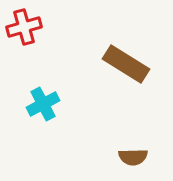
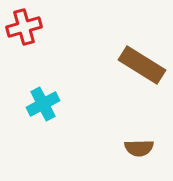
brown rectangle: moved 16 px right, 1 px down
brown semicircle: moved 6 px right, 9 px up
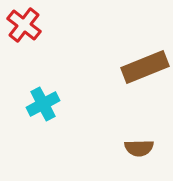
red cross: moved 2 px up; rotated 36 degrees counterclockwise
brown rectangle: moved 3 px right, 2 px down; rotated 54 degrees counterclockwise
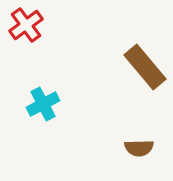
red cross: moved 2 px right; rotated 16 degrees clockwise
brown rectangle: rotated 72 degrees clockwise
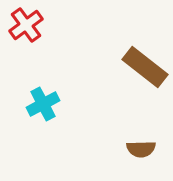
brown rectangle: rotated 12 degrees counterclockwise
brown semicircle: moved 2 px right, 1 px down
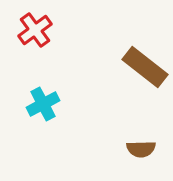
red cross: moved 9 px right, 5 px down
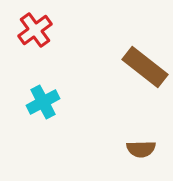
cyan cross: moved 2 px up
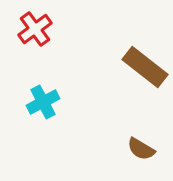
red cross: moved 1 px up
brown semicircle: rotated 32 degrees clockwise
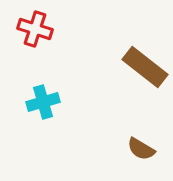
red cross: rotated 36 degrees counterclockwise
cyan cross: rotated 12 degrees clockwise
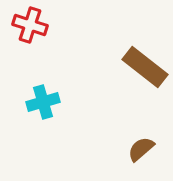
red cross: moved 5 px left, 4 px up
brown semicircle: rotated 108 degrees clockwise
